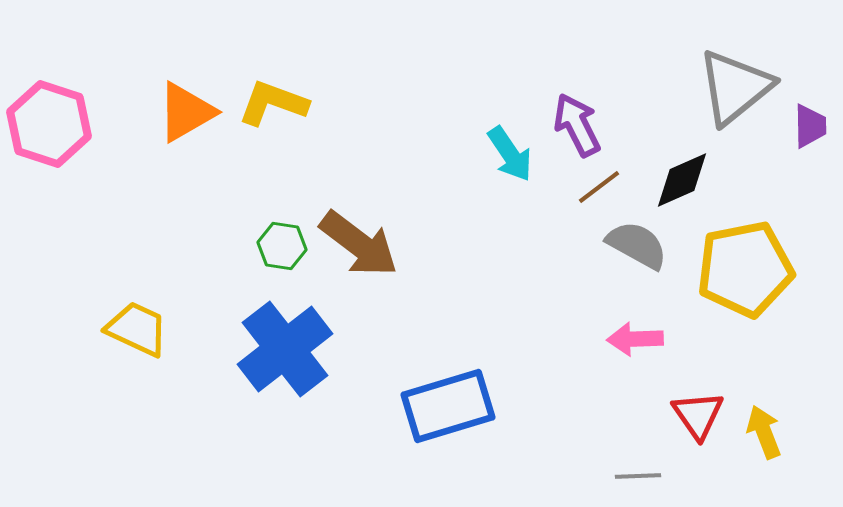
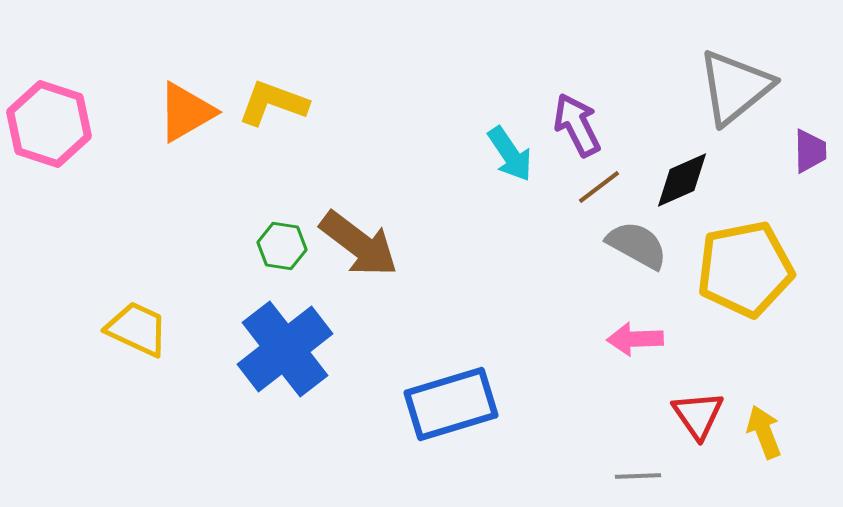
purple trapezoid: moved 25 px down
blue rectangle: moved 3 px right, 2 px up
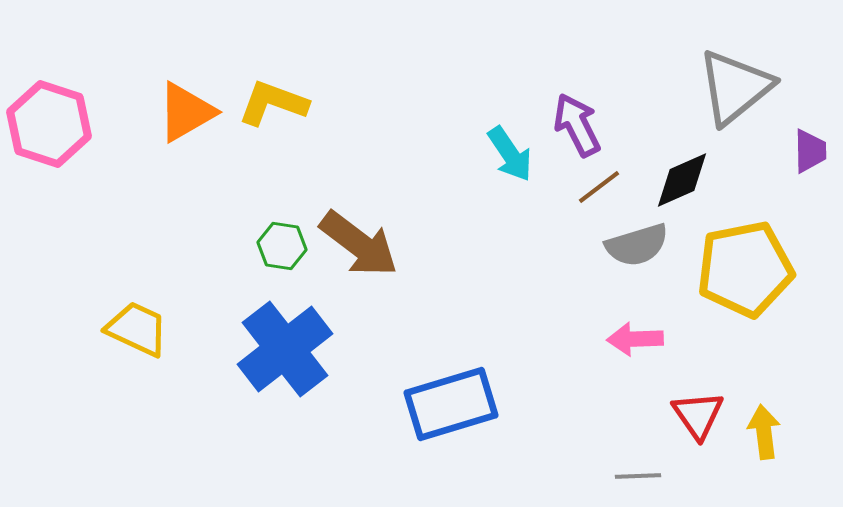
gray semicircle: rotated 134 degrees clockwise
yellow arrow: rotated 14 degrees clockwise
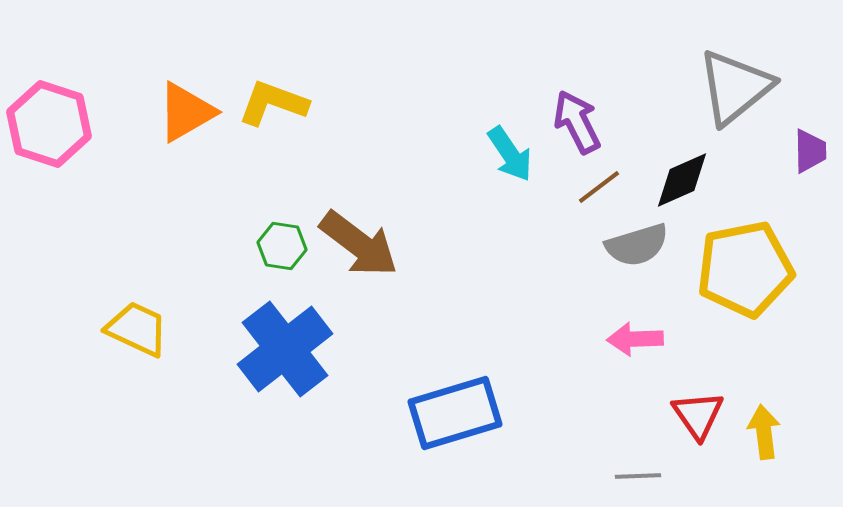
purple arrow: moved 3 px up
blue rectangle: moved 4 px right, 9 px down
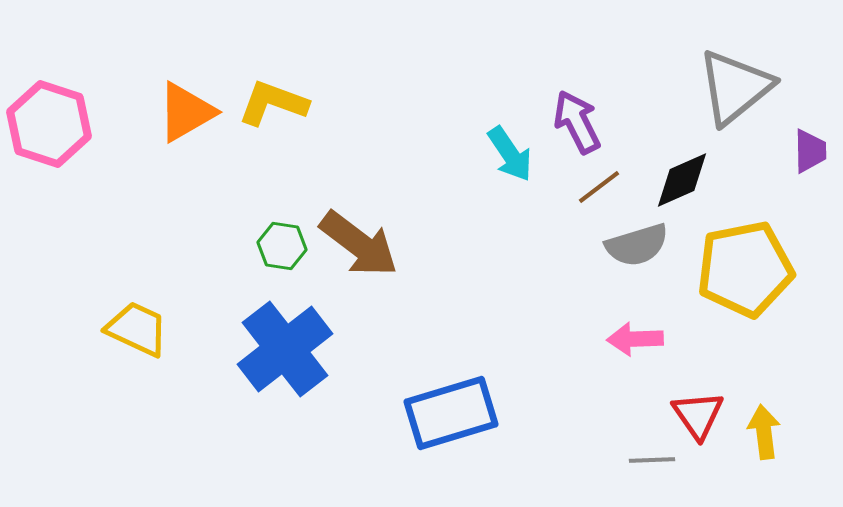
blue rectangle: moved 4 px left
gray line: moved 14 px right, 16 px up
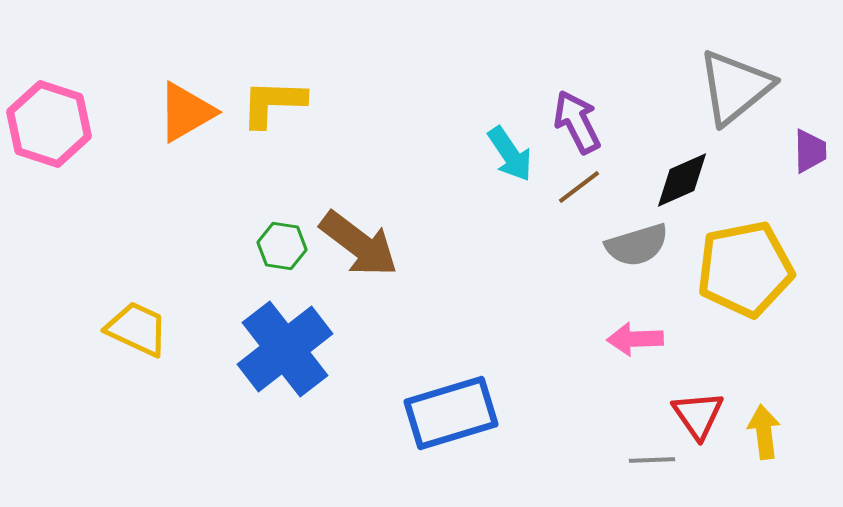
yellow L-shape: rotated 18 degrees counterclockwise
brown line: moved 20 px left
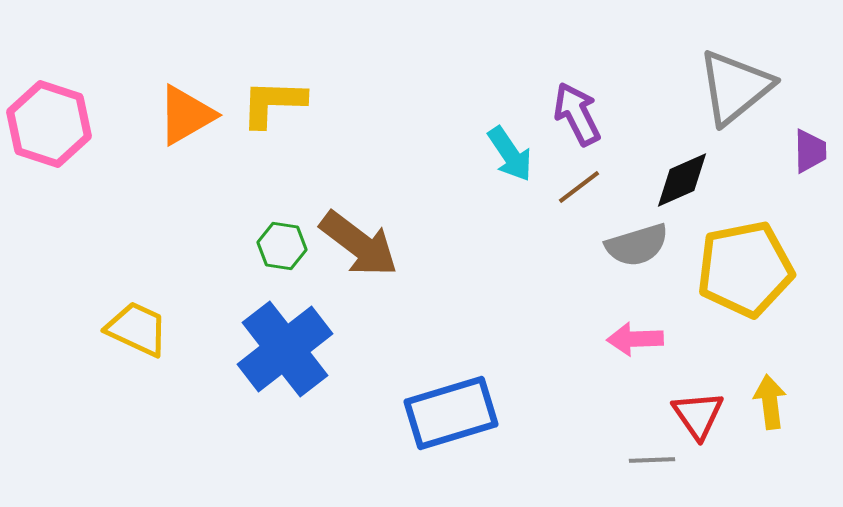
orange triangle: moved 3 px down
purple arrow: moved 8 px up
yellow arrow: moved 6 px right, 30 px up
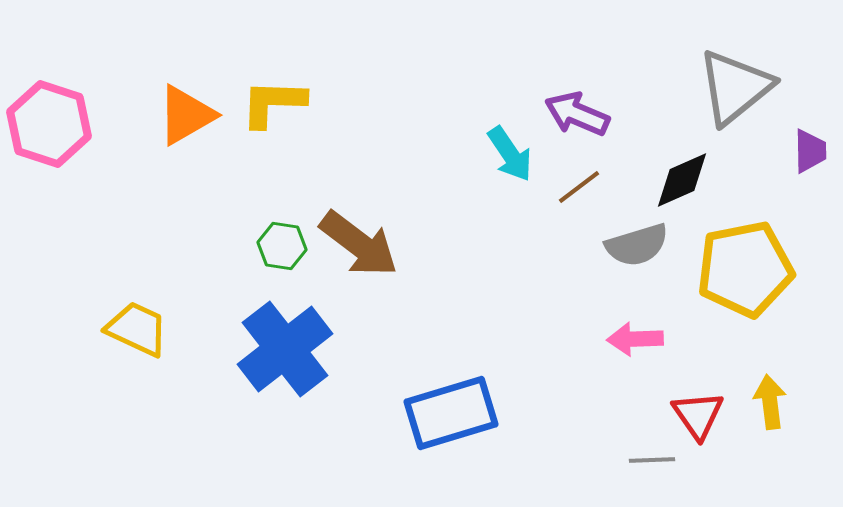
purple arrow: rotated 40 degrees counterclockwise
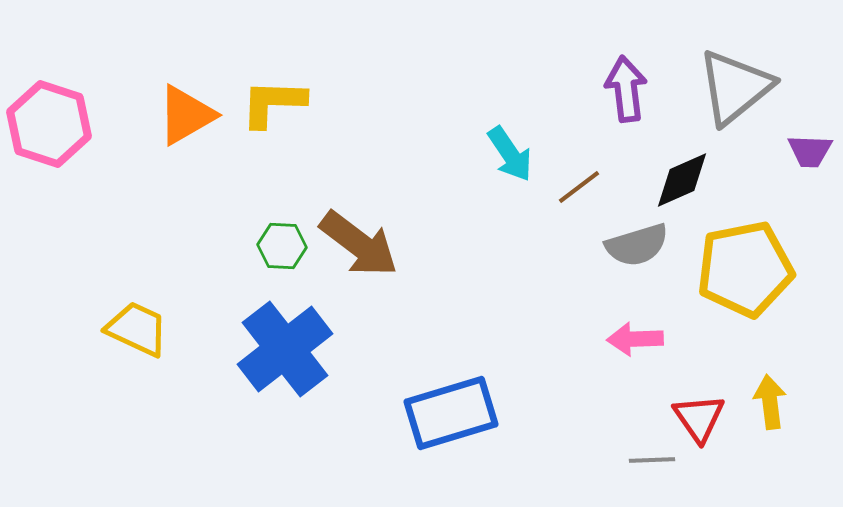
purple arrow: moved 49 px right, 25 px up; rotated 60 degrees clockwise
purple trapezoid: rotated 93 degrees clockwise
green hexagon: rotated 6 degrees counterclockwise
red triangle: moved 1 px right, 3 px down
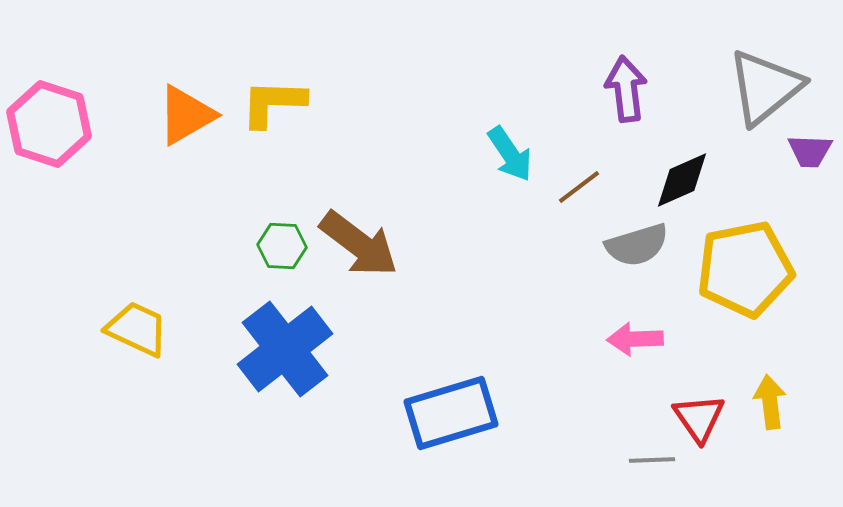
gray triangle: moved 30 px right
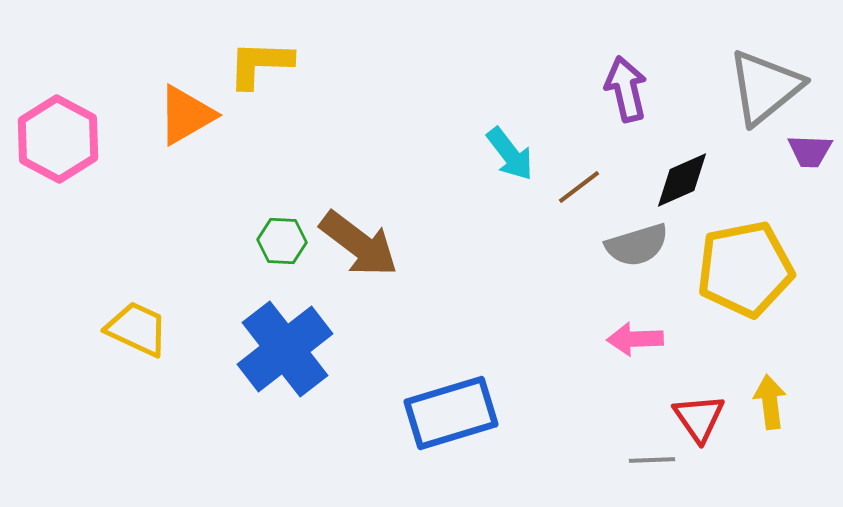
purple arrow: rotated 6 degrees counterclockwise
yellow L-shape: moved 13 px left, 39 px up
pink hexagon: moved 9 px right, 15 px down; rotated 10 degrees clockwise
cyan arrow: rotated 4 degrees counterclockwise
green hexagon: moved 5 px up
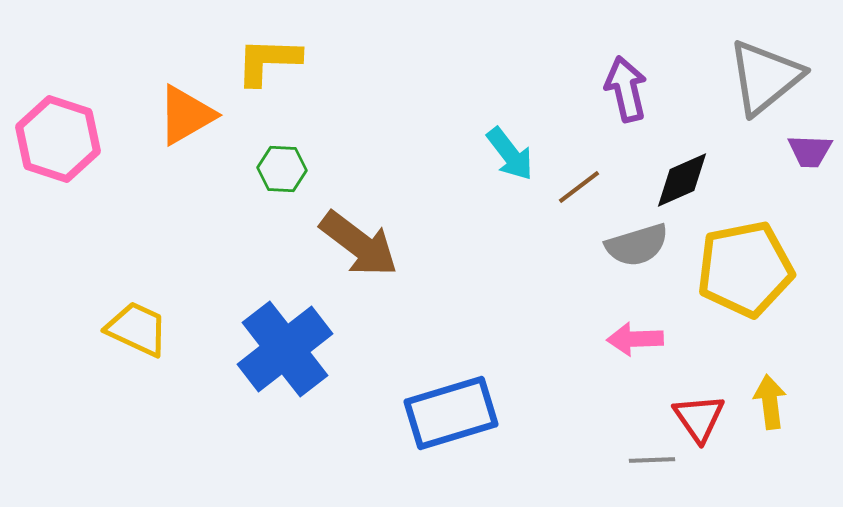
yellow L-shape: moved 8 px right, 3 px up
gray triangle: moved 10 px up
pink hexagon: rotated 10 degrees counterclockwise
green hexagon: moved 72 px up
